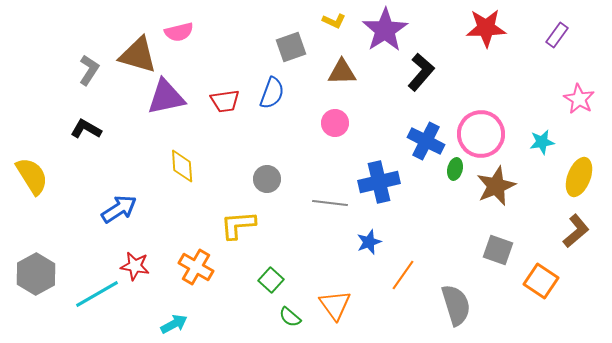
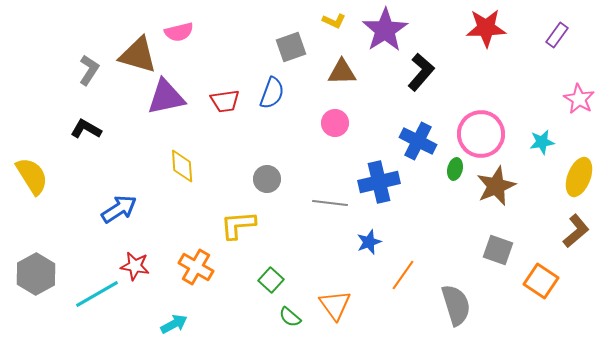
blue cross at (426, 141): moved 8 px left
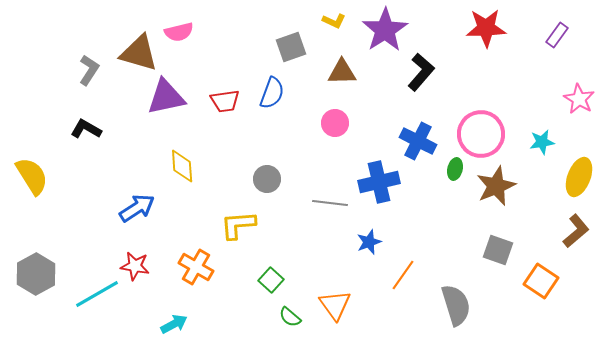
brown triangle at (138, 55): moved 1 px right, 2 px up
blue arrow at (119, 209): moved 18 px right, 1 px up
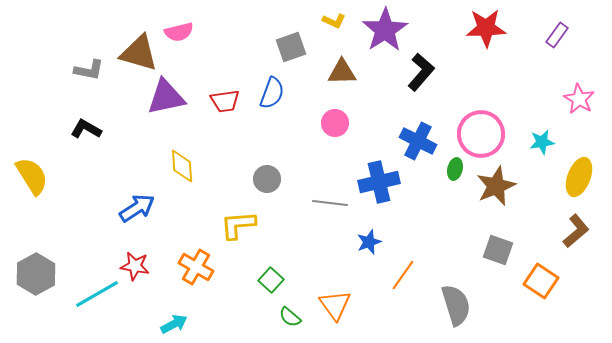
gray L-shape at (89, 70): rotated 68 degrees clockwise
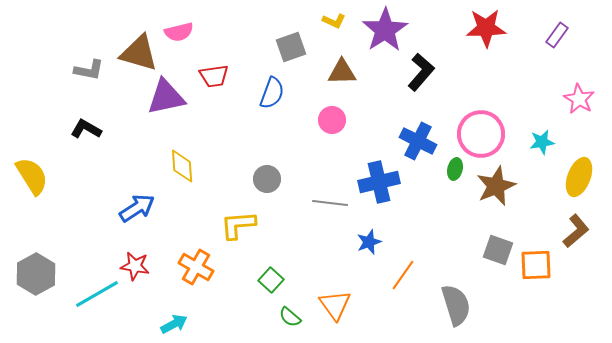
red trapezoid at (225, 101): moved 11 px left, 25 px up
pink circle at (335, 123): moved 3 px left, 3 px up
orange square at (541, 281): moved 5 px left, 16 px up; rotated 36 degrees counterclockwise
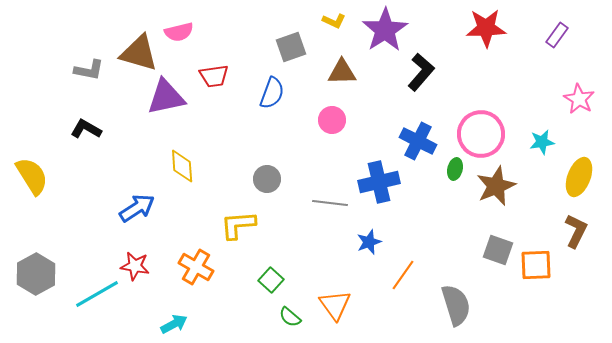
brown L-shape at (576, 231): rotated 24 degrees counterclockwise
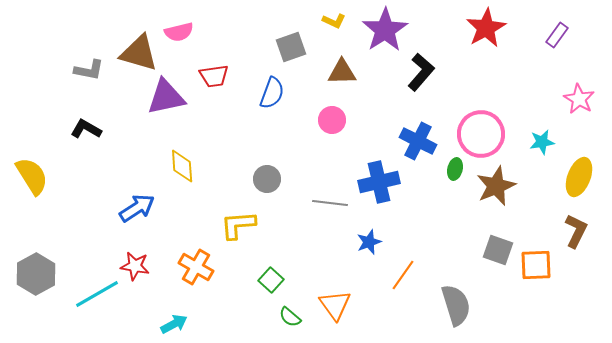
red star at (486, 28): rotated 27 degrees counterclockwise
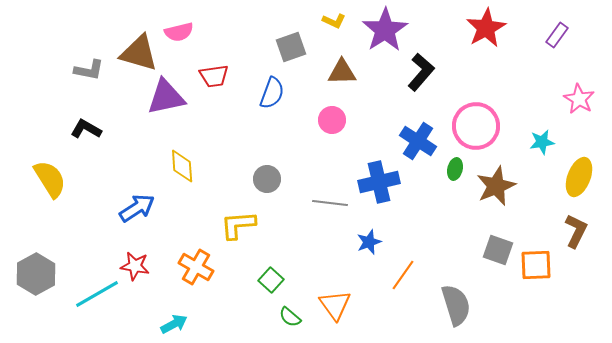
pink circle at (481, 134): moved 5 px left, 8 px up
blue cross at (418, 141): rotated 6 degrees clockwise
yellow semicircle at (32, 176): moved 18 px right, 3 px down
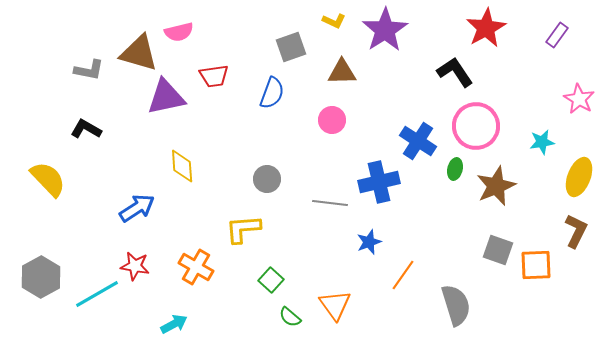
black L-shape at (421, 72): moved 34 px right; rotated 75 degrees counterclockwise
yellow semicircle at (50, 179): moved 2 px left; rotated 12 degrees counterclockwise
yellow L-shape at (238, 225): moved 5 px right, 4 px down
gray hexagon at (36, 274): moved 5 px right, 3 px down
